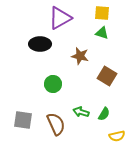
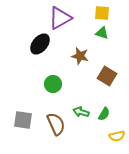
black ellipse: rotated 50 degrees counterclockwise
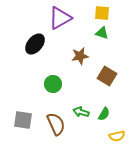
black ellipse: moved 5 px left
brown star: rotated 24 degrees counterclockwise
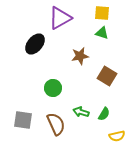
green circle: moved 4 px down
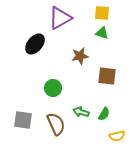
brown square: rotated 24 degrees counterclockwise
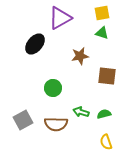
yellow square: rotated 14 degrees counterclockwise
green semicircle: rotated 136 degrees counterclockwise
gray square: rotated 36 degrees counterclockwise
brown semicircle: rotated 115 degrees clockwise
yellow semicircle: moved 11 px left, 6 px down; rotated 84 degrees clockwise
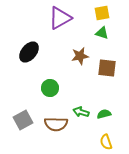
black ellipse: moved 6 px left, 8 px down
brown square: moved 8 px up
green circle: moved 3 px left
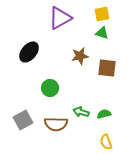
yellow square: moved 1 px down
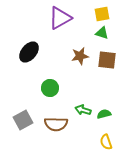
brown square: moved 8 px up
green arrow: moved 2 px right, 2 px up
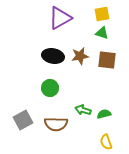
black ellipse: moved 24 px right, 4 px down; rotated 60 degrees clockwise
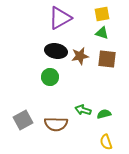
black ellipse: moved 3 px right, 5 px up
brown square: moved 1 px up
green circle: moved 11 px up
